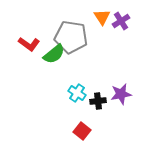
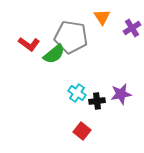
purple cross: moved 11 px right, 7 px down
black cross: moved 1 px left
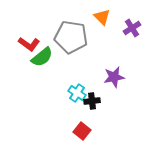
orange triangle: rotated 12 degrees counterclockwise
green semicircle: moved 12 px left, 3 px down
purple star: moved 7 px left, 17 px up
black cross: moved 5 px left
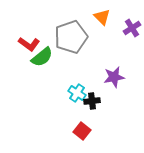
gray pentagon: rotated 28 degrees counterclockwise
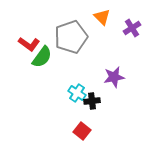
green semicircle: rotated 15 degrees counterclockwise
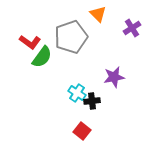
orange triangle: moved 4 px left, 3 px up
red L-shape: moved 1 px right, 2 px up
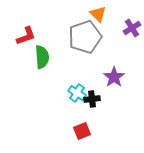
gray pentagon: moved 14 px right
red L-shape: moved 4 px left, 6 px up; rotated 55 degrees counterclockwise
green semicircle: rotated 40 degrees counterclockwise
purple star: rotated 25 degrees counterclockwise
black cross: moved 2 px up
red square: rotated 30 degrees clockwise
